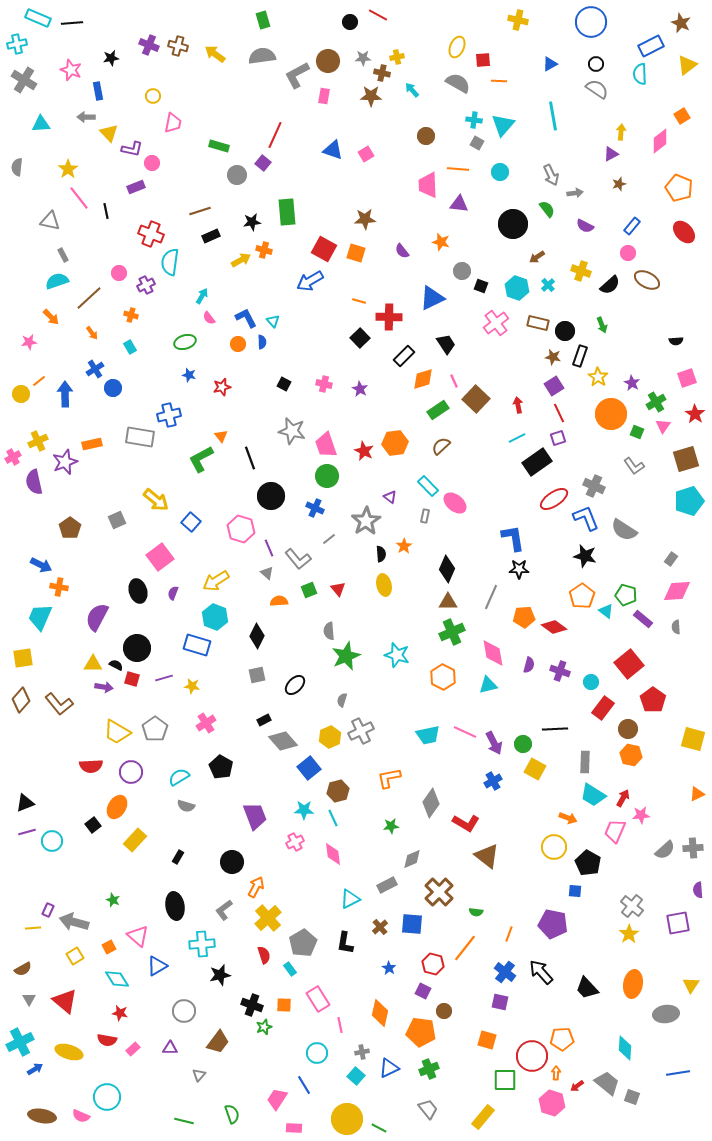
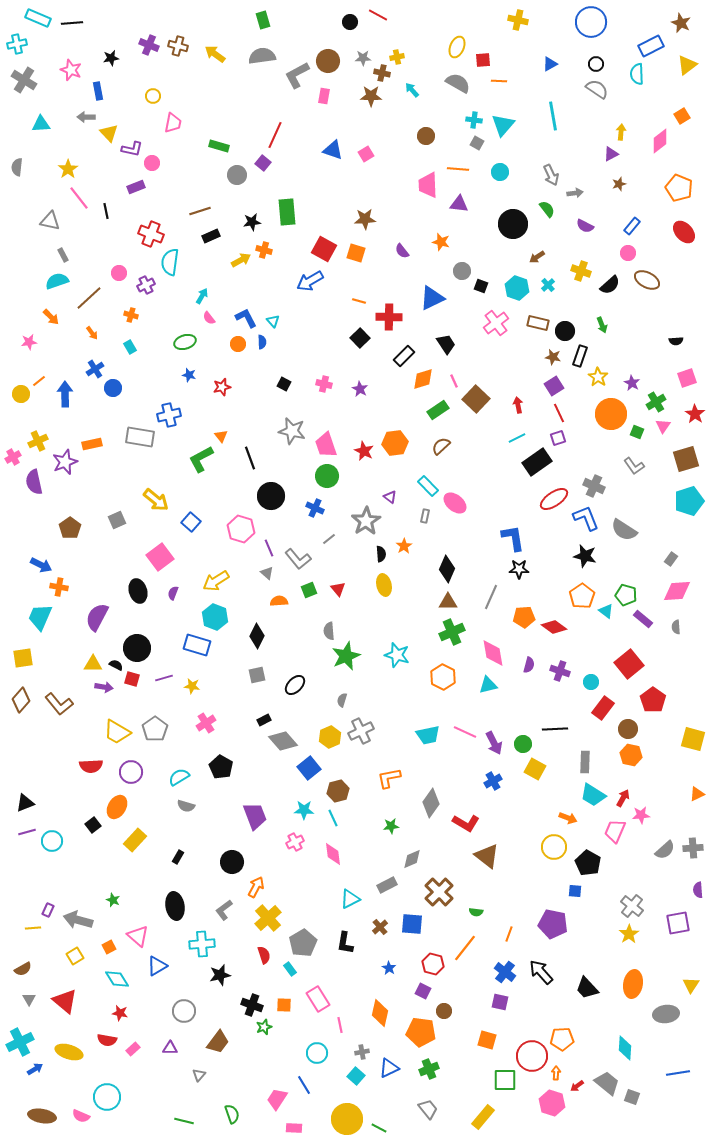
cyan semicircle at (640, 74): moved 3 px left
gray arrow at (74, 922): moved 4 px right, 2 px up
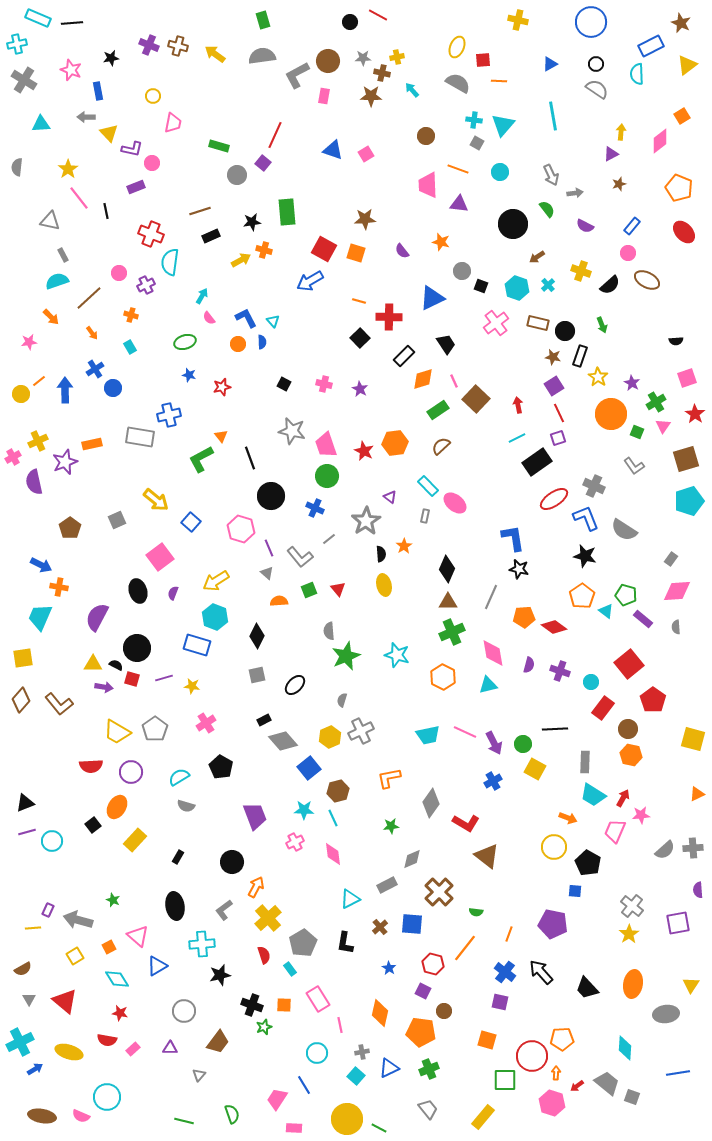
orange line at (458, 169): rotated 15 degrees clockwise
blue arrow at (65, 394): moved 4 px up
gray L-shape at (298, 559): moved 2 px right, 2 px up
black star at (519, 569): rotated 12 degrees clockwise
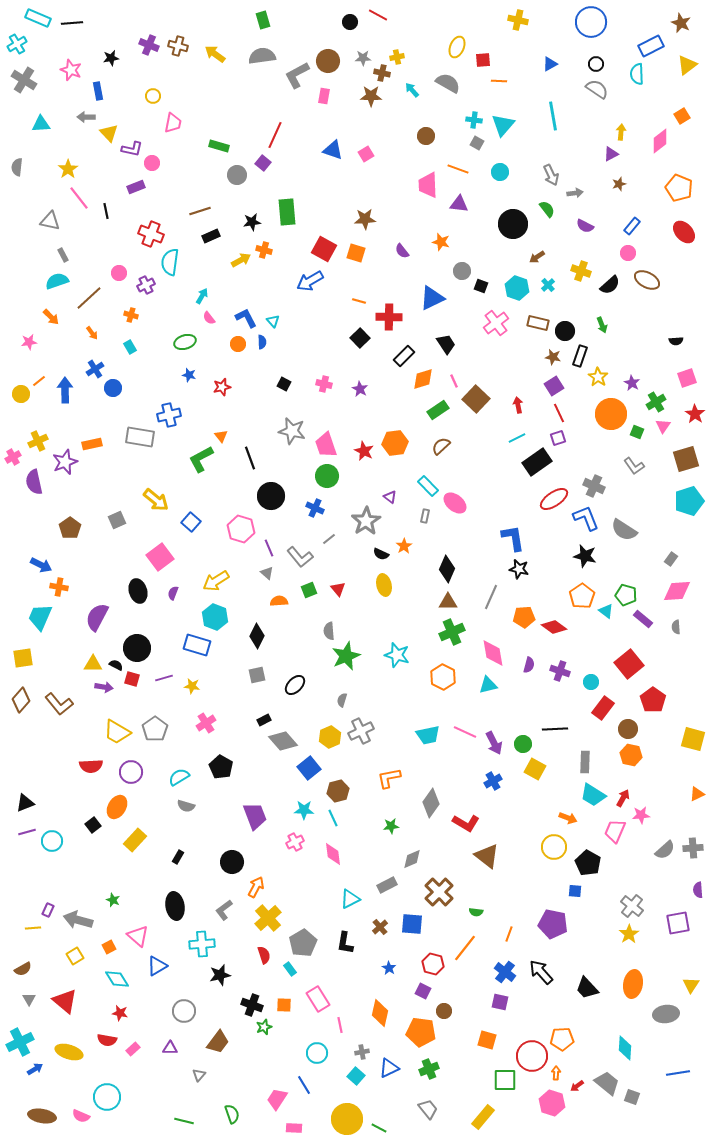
cyan cross at (17, 44): rotated 18 degrees counterclockwise
gray semicircle at (458, 83): moved 10 px left
black semicircle at (381, 554): rotated 119 degrees clockwise
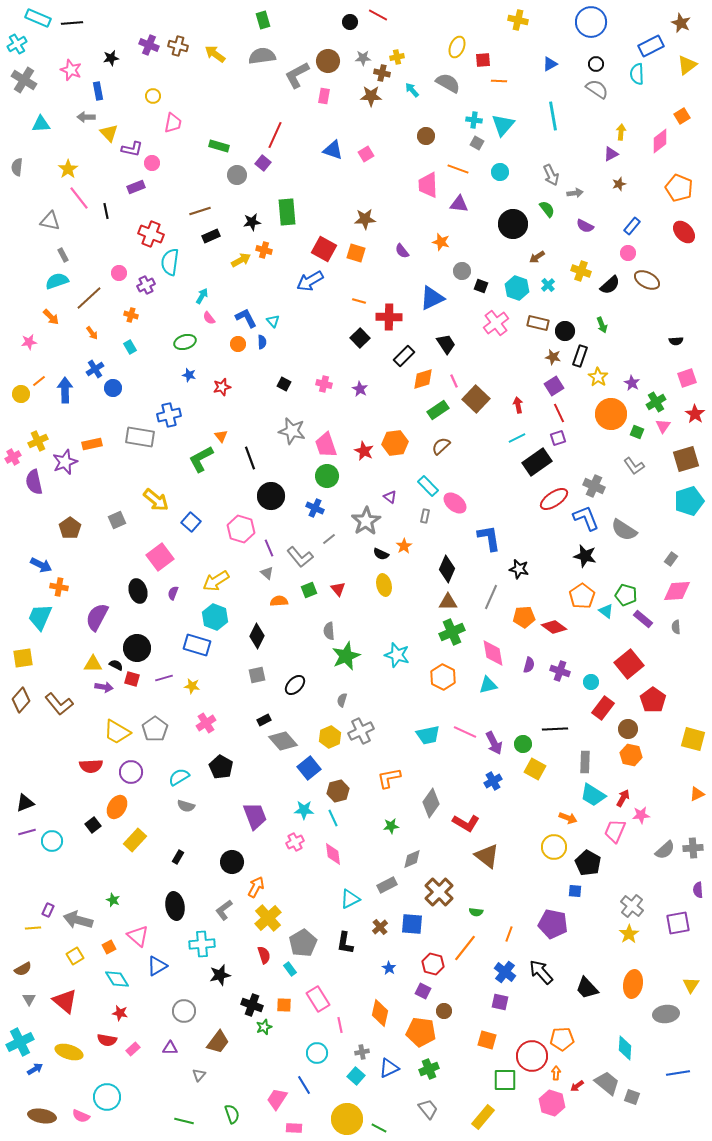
blue L-shape at (513, 538): moved 24 px left
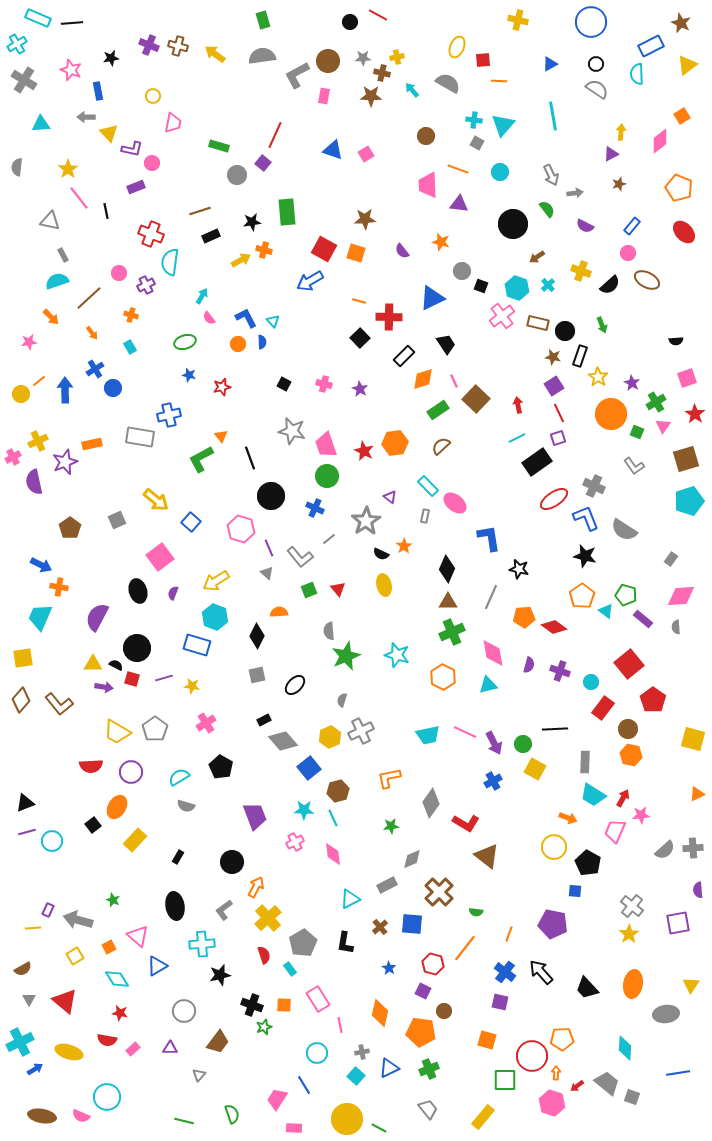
pink cross at (496, 323): moved 6 px right, 7 px up
pink diamond at (677, 591): moved 4 px right, 5 px down
orange semicircle at (279, 601): moved 11 px down
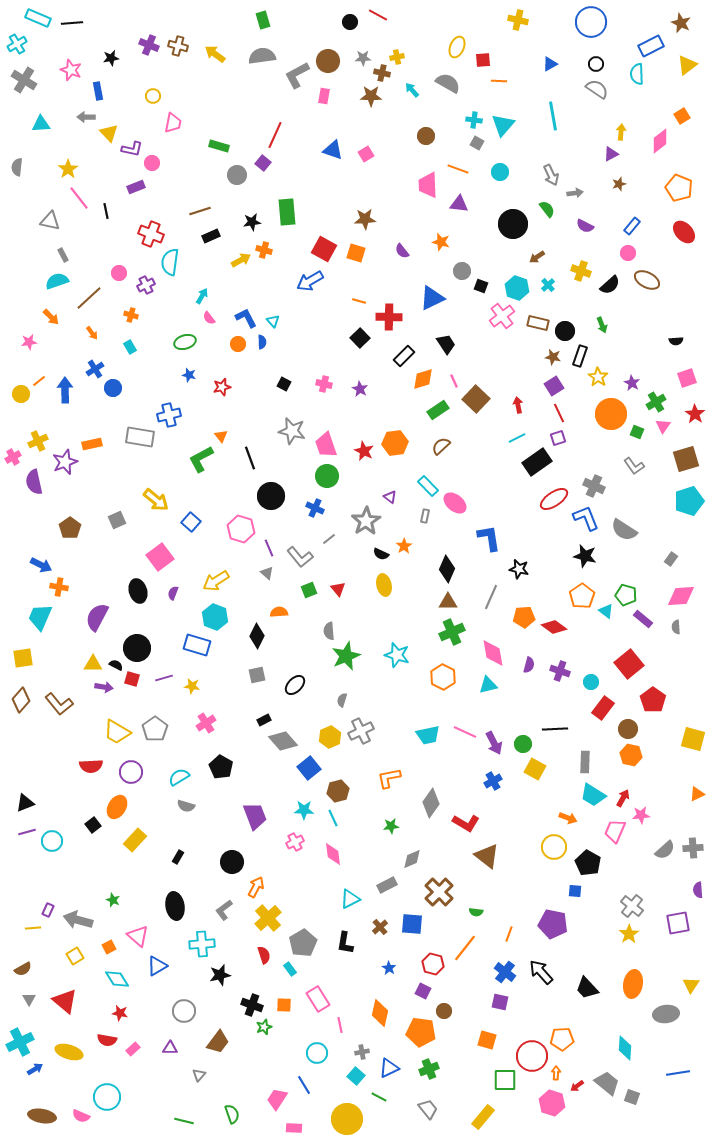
green line at (379, 1128): moved 31 px up
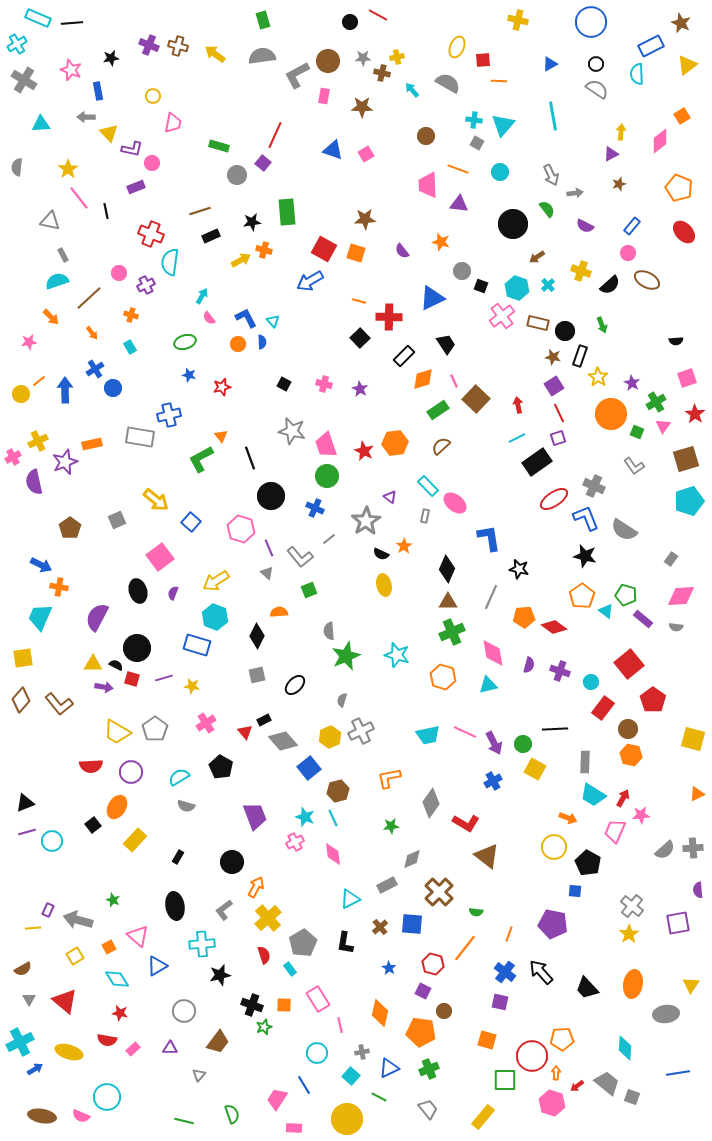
brown star at (371, 96): moved 9 px left, 11 px down
red triangle at (338, 589): moved 93 px left, 143 px down
gray semicircle at (676, 627): rotated 80 degrees counterclockwise
orange hexagon at (443, 677): rotated 10 degrees counterclockwise
cyan star at (304, 810): moved 1 px right, 7 px down; rotated 18 degrees clockwise
cyan square at (356, 1076): moved 5 px left
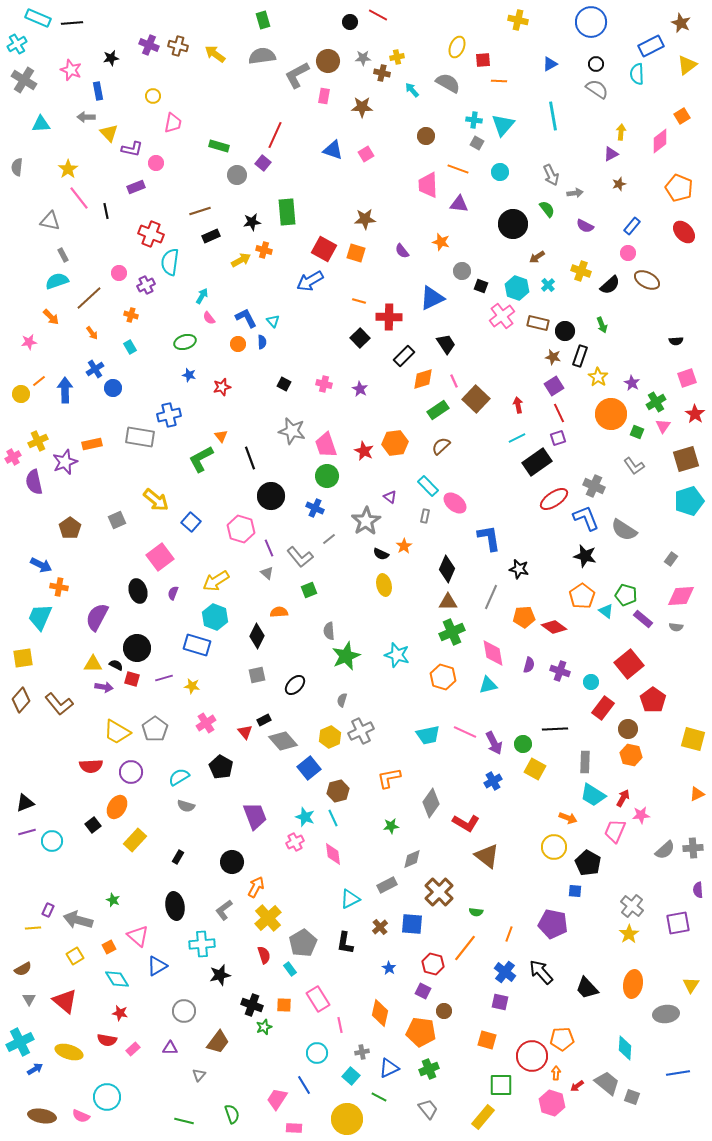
pink circle at (152, 163): moved 4 px right
green square at (505, 1080): moved 4 px left, 5 px down
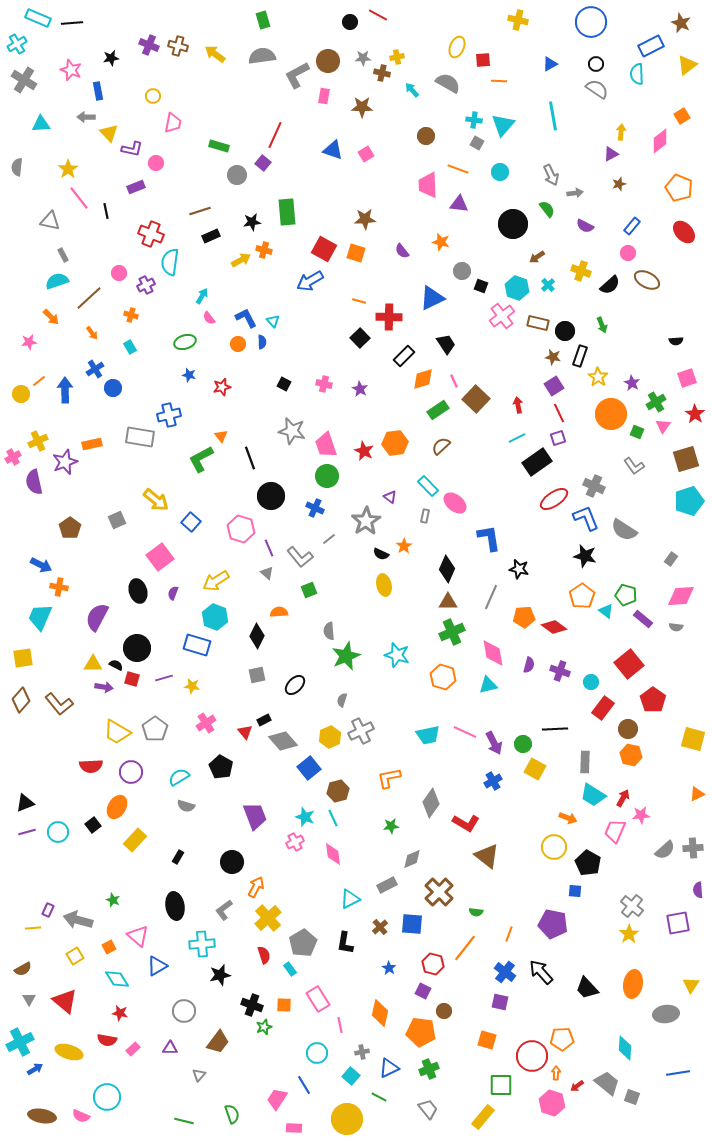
cyan circle at (52, 841): moved 6 px right, 9 px up
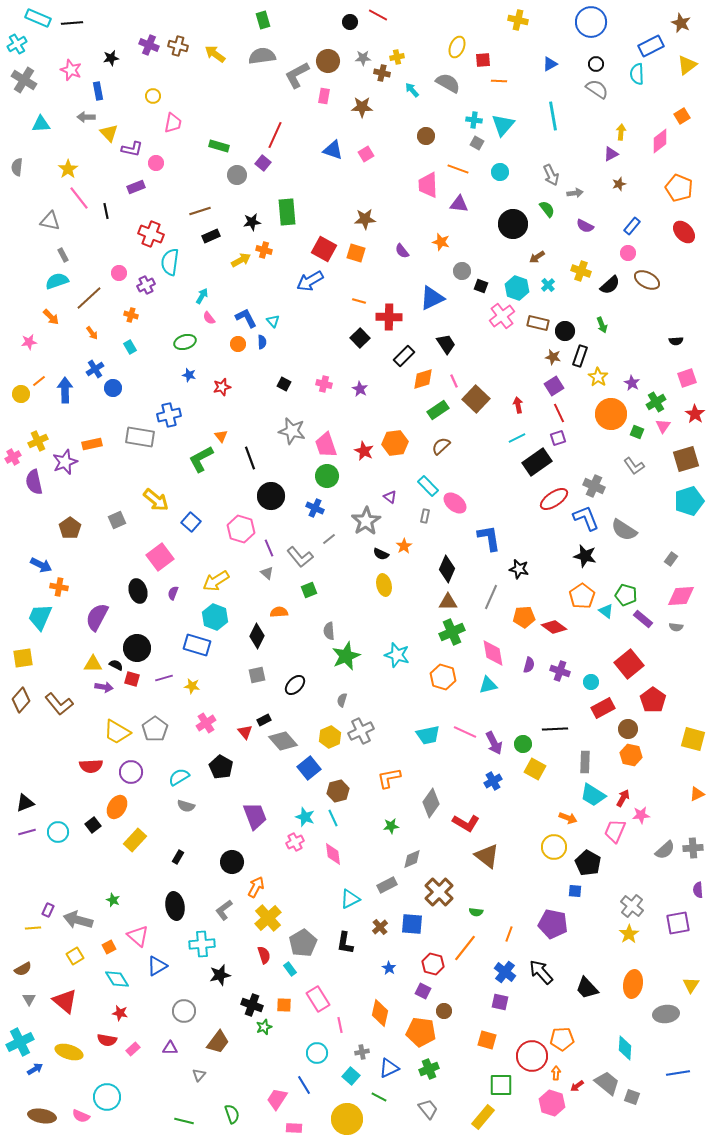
red rectangle at (603, 708): rotated 25 degrees clockwise
